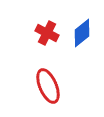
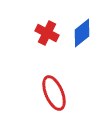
red ellipse: moved 6 px right, 7 px down
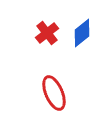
red cross: rotated 25 degrees clockwise
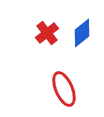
red ellipse: moved 10 px right, 4 px up
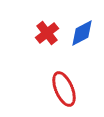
blue diamond: rotated 12 degrees clockwise
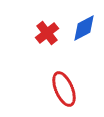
blue diamond: moved 2 px right, 5 px up
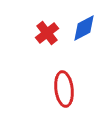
red ellipse: rotated 16 degrees clockwise
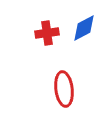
red cross: rotated 30 degrees clockwise
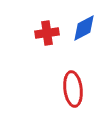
red ellipse: moved 9 px right
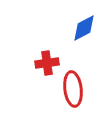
red cross: moved 30 px down
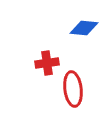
blue diamond: rotated 32 degrees clockwise
